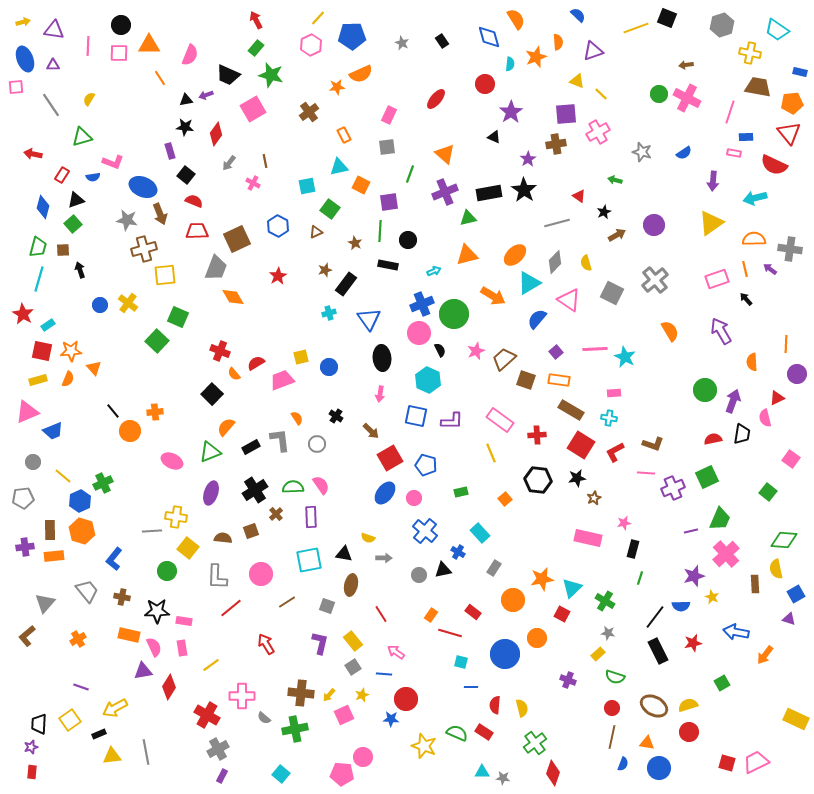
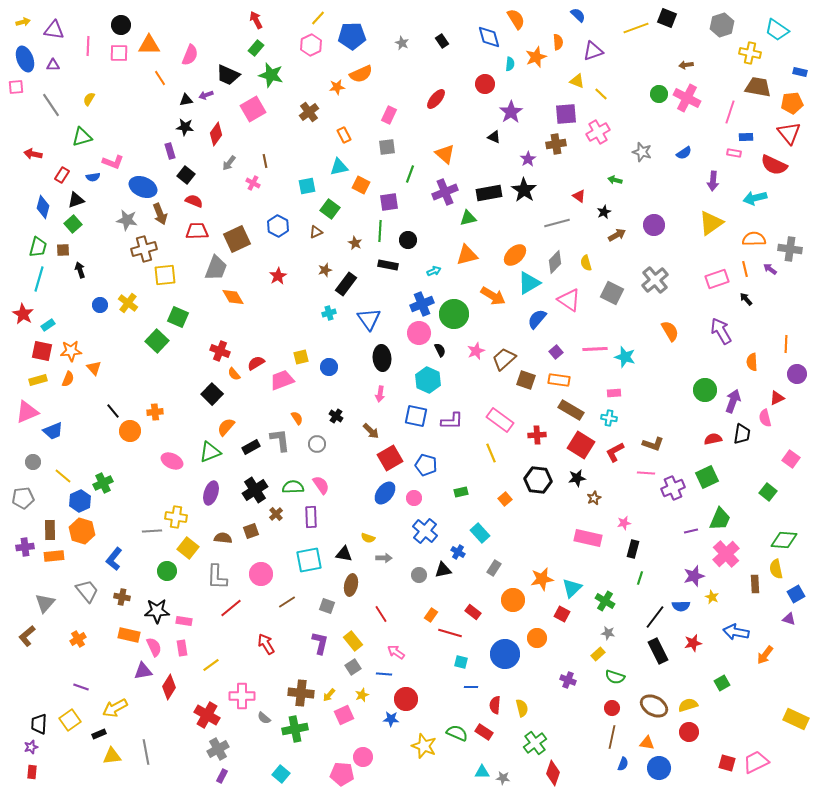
cyan star at (625, 357): rotated 10 degrees counterclockwise
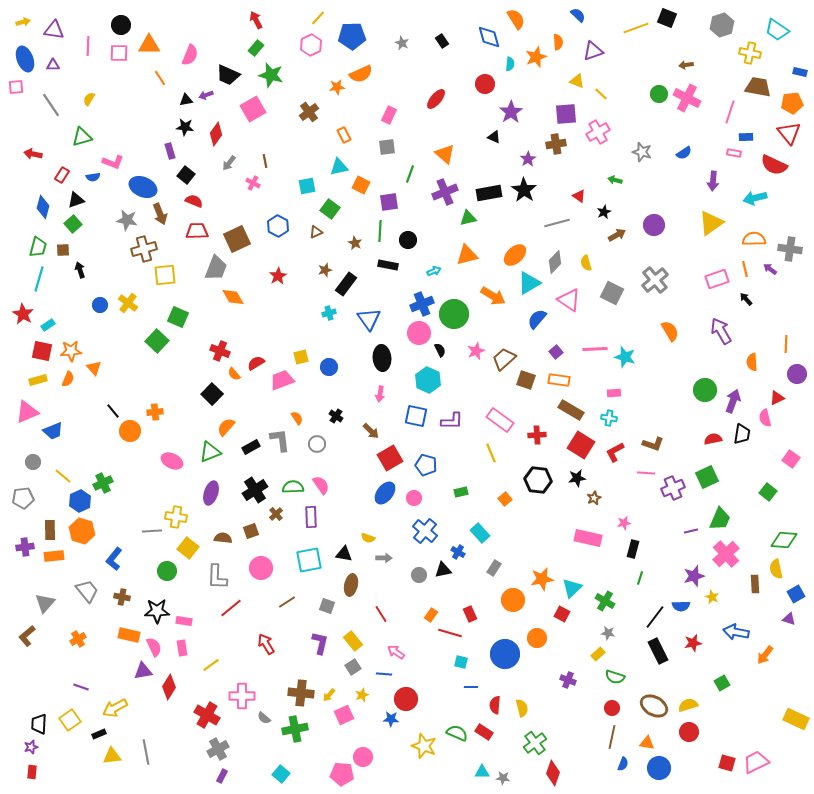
pink circle at (261, 574): moved 6 px up
red rectangle at (473, 612): moved 3 px left, 2 px down; rotated 28 degrees clockwise
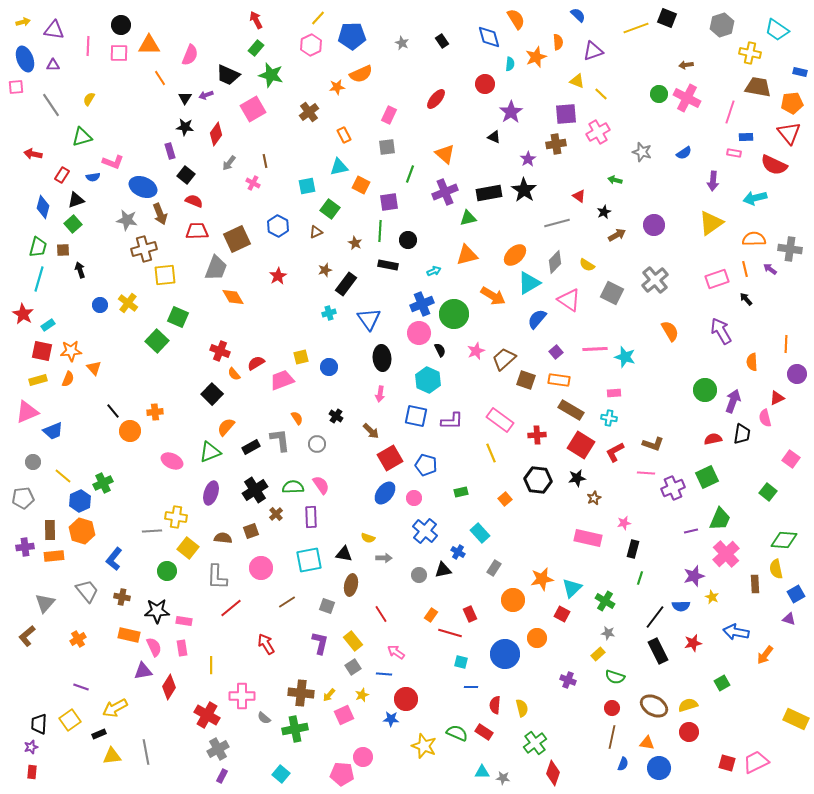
black triangle at (186, 100): moved 1 px left, 2 px up; rotated 48 degrees counterclockwise
yellow semicircle at (586, 263): moved 1 px right, 2 px down; rotated 42 degrees counterclockwise
yellow line at (211, 665): rotated 54 degrees counterclockwise
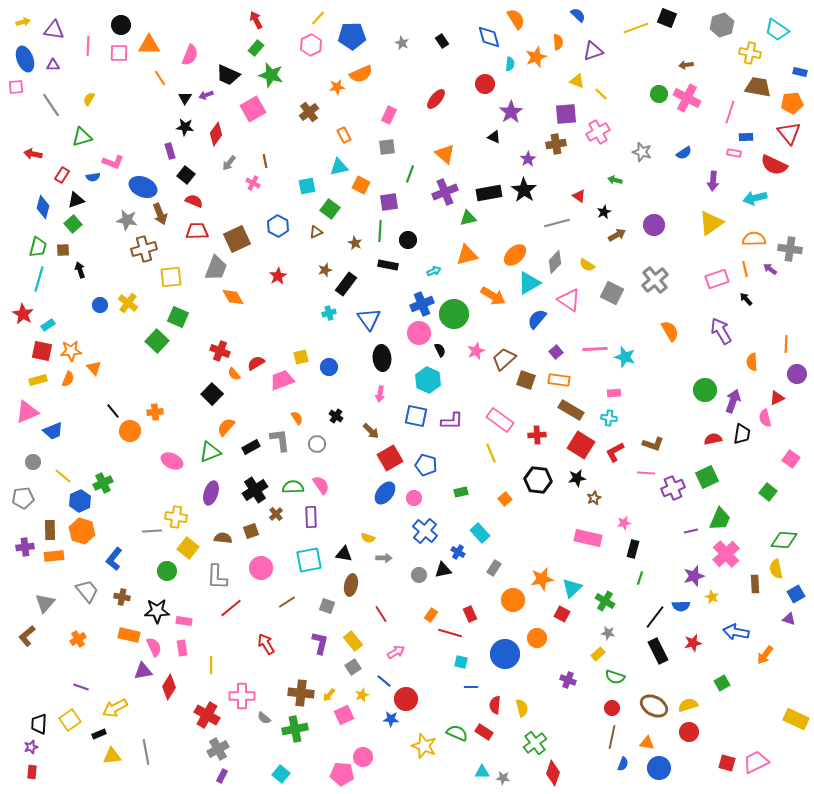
yellow square at (165, 275): moved 6 px right, 2 px down
pink arrow at (396, 652): rotated 114 degrees clockwise
blue line at (384, 674): moved 7 px down; rotated 35 degrees clockwise
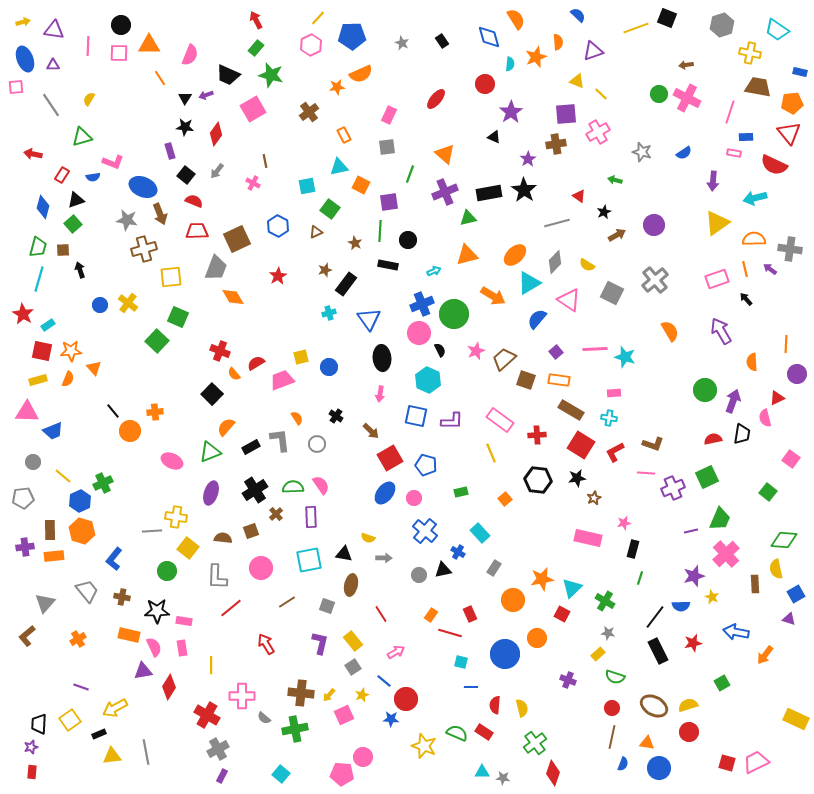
gray arrow at (229, 163): moved 12 px left, 8 px down
yellow triangle at (711, 223): moved 6 px right
pink triangle at (27, 412): rotated 25 degrees clockwise
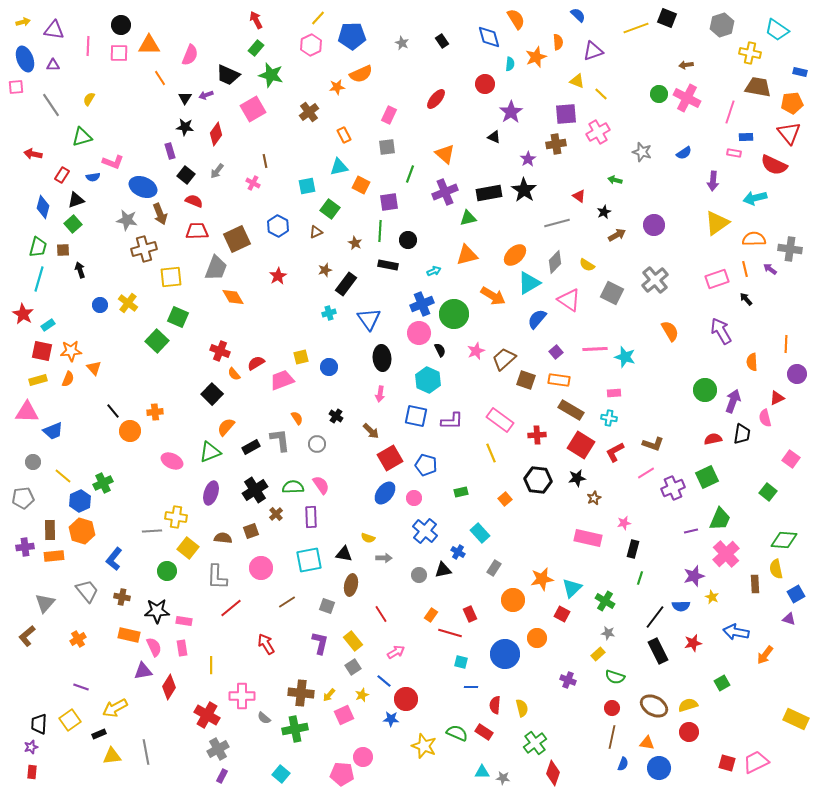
pink line at (646, 473): rotated 36 degrees counterclockwise
